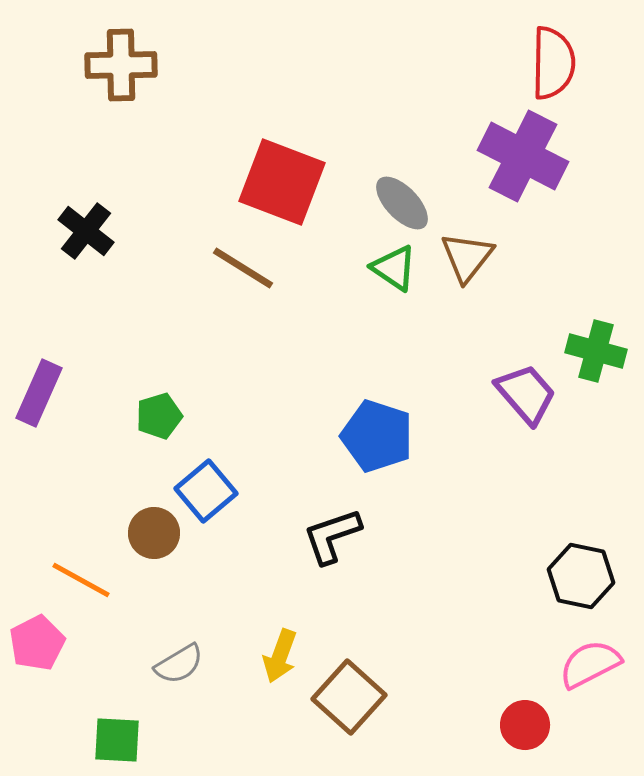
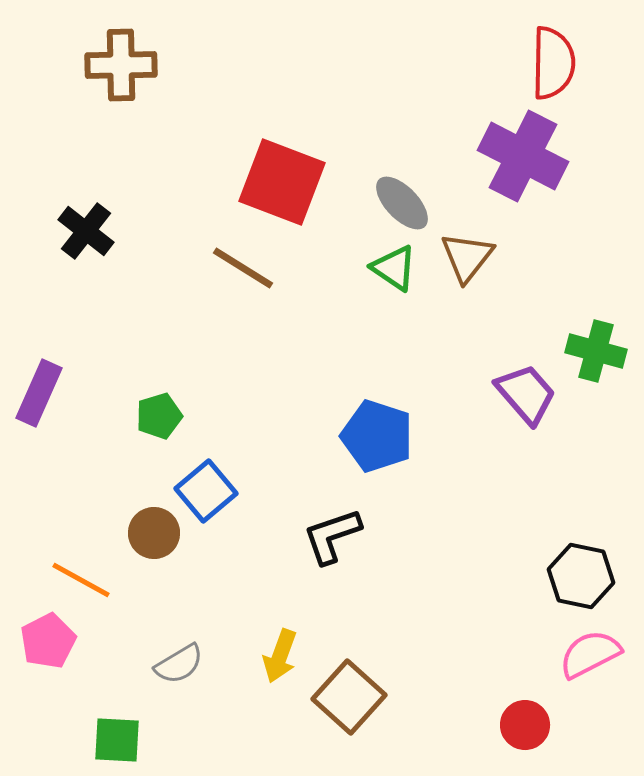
pink pentagon: moved 11 px right, 2 px up
pink semicircle: moved 10 px up
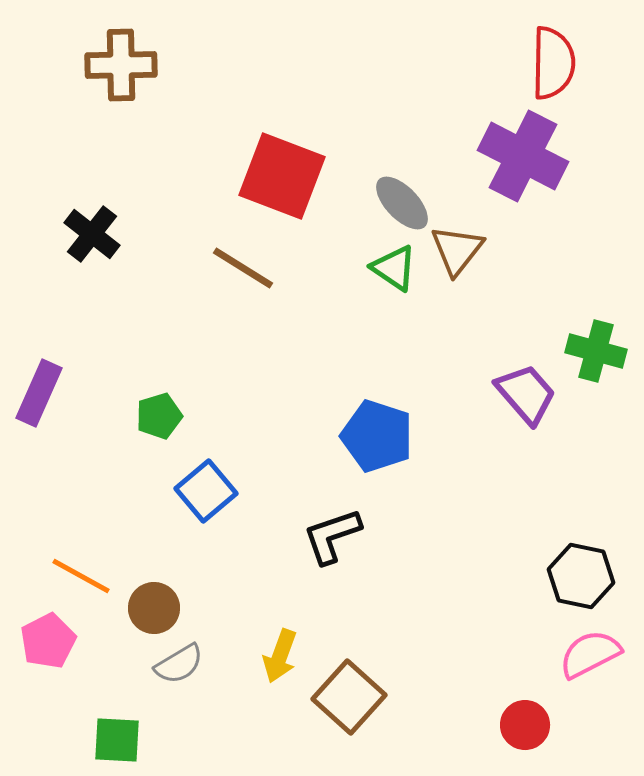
red square: moved 6 px up
black cross: moved 6 px right, 3 px down
brown triangle: moved 10 px left, 7 px up
brown circle: moved 75 px down
orange line: moved 4 px up
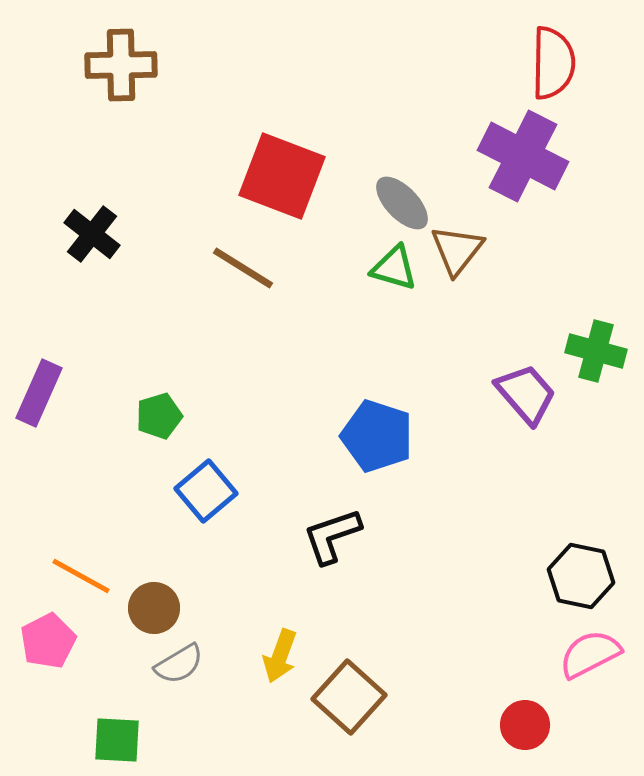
green triangle: rotated 18 degrees counterclockwise
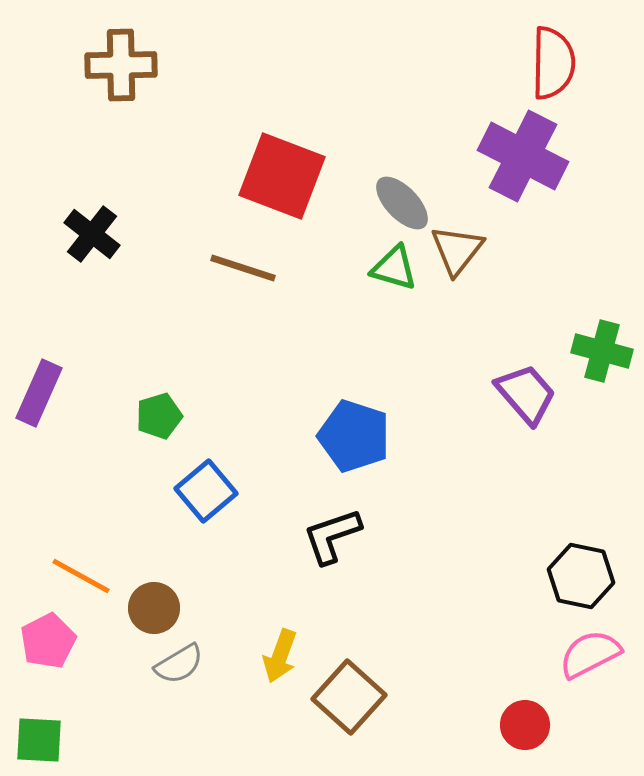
brown line: rotated 14 degrees counterclockwise
green cross: moved 6 px right
blue pentagon: moved 23 px left
green square: moved 78 px left
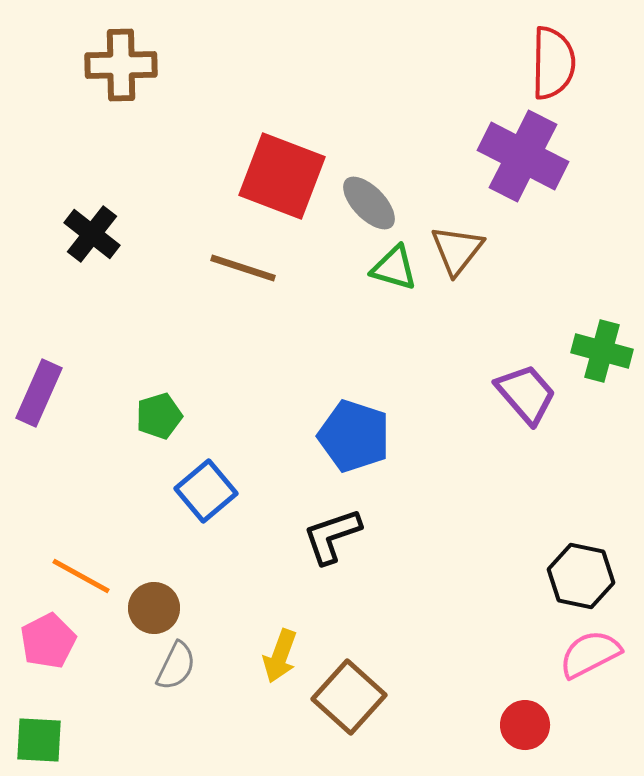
gray ellipse: moved 33 px left
gray semicircle: moved 3 px left, 2 px down; rotated 33 degrees counterclockwise
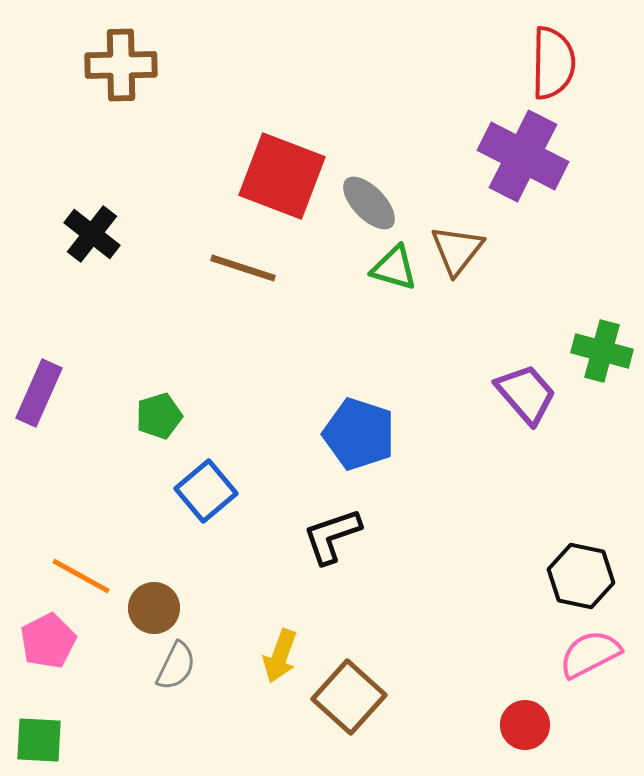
blue pentagon: moved 5 px right, 2 px up
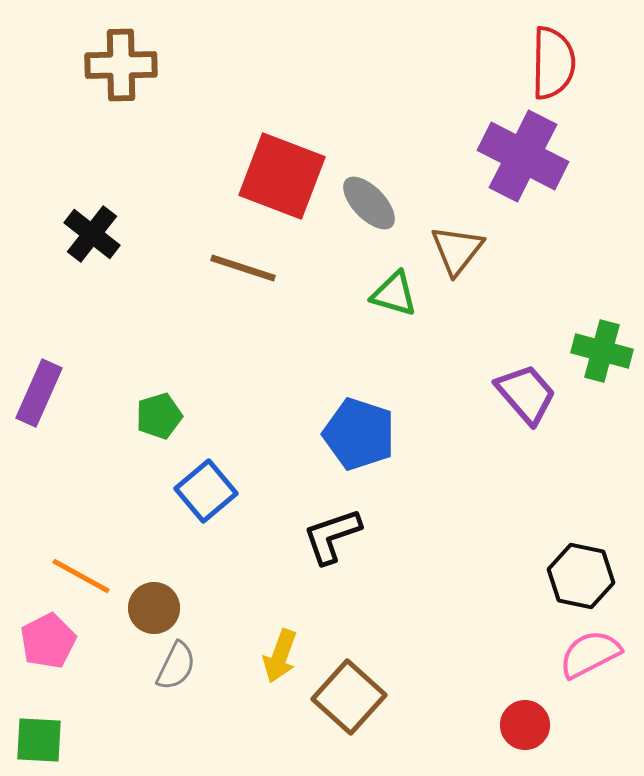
green triangle: moved 26 px down
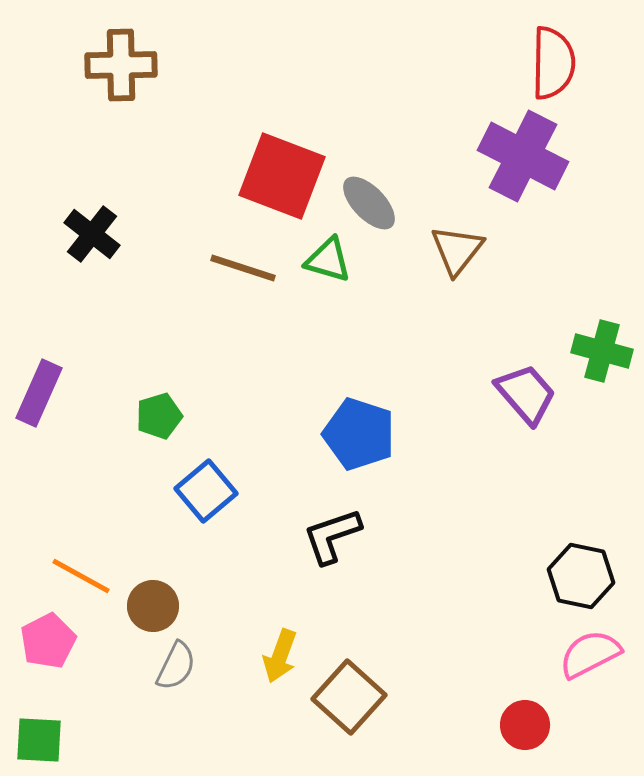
green triangle: moved 66 px left, 34 px up
brown circle: moved 1 px left, 2 px up
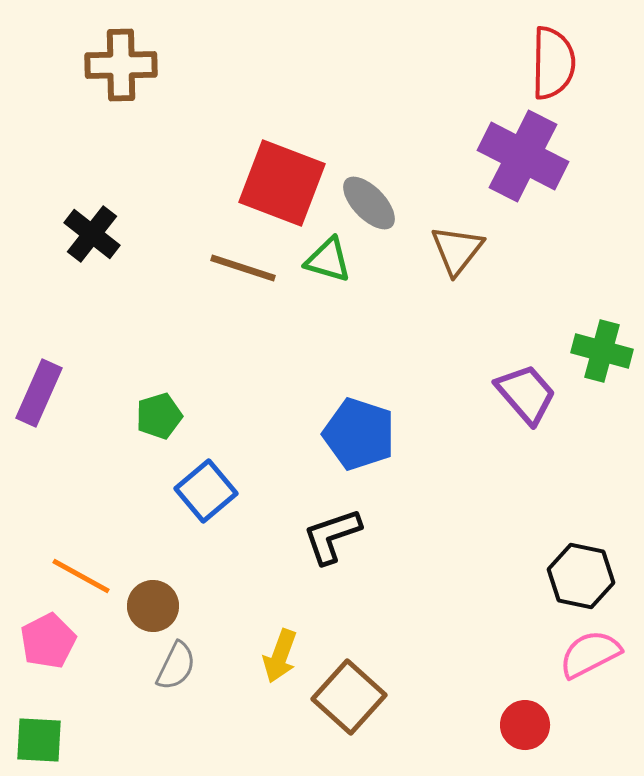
red square: moved 7 px down
